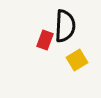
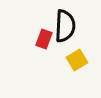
red rectangle: moved 1 px left, 1 px up
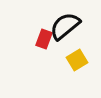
black semicircle: rotated 132 degrees counterclockwise
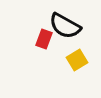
black semicircle: rotated 112 degrees counterclockwise
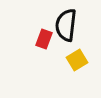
black semicircle: moved 1 px right, 1 px up; rotated 68 degrees clockwise
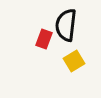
yellow square: moved 3 px left, 1 px down
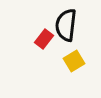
red rectangle: rotated 18 degrees clockwise
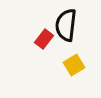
yellow square: moved 4 px down
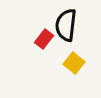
yellow square: moved 2 px up; rotated 20 degrees counterclockwise
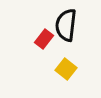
yellow square: moved 8 px left, 6 px down
